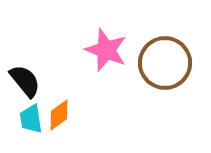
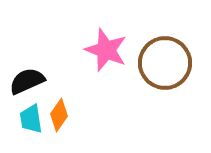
black semicircle: moved 2 px right; rotated 75 degrees counterclockwise
orange diamond: rotated 20 degrees counterclockwise
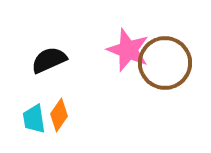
pink star: moved 22 px right
black semicircle: moved 22 px right, 21 px up
cyan trapezoid: moved 3 px right
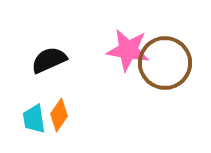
pink star: rotated 12 degrees counterclockwise
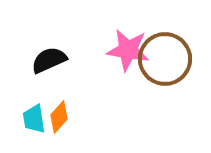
brown circle: moved 4 px up
orange diamond: moved 2 px down; rotated 8 degrees clockwise
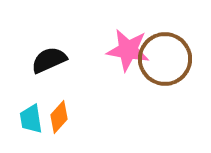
cyan trapezoid: moved 3 px left
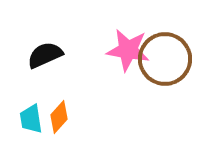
black semicircle: moved 4 px left, 5 px up
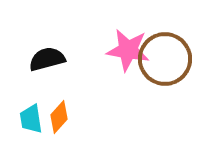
black semicircle: moved 2 px right, 4 px down; rotated 9 degrees clockwise
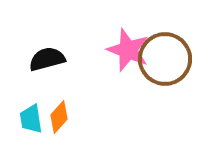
pink star: rotated 12 degrees clockwise
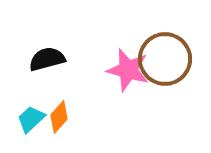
pink star: moved 20 px down; rotated 6 degrees counterclockwise
cyan trapezoid: rotated 56 degrees clockwise
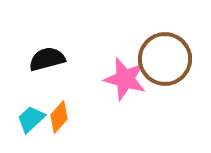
pink star: moved 3 px left, 9 px down
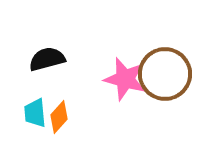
brown circle: moved 15 px down
cyan trapezoid: moved 4 px right, 6 px up; rotated 52 degrees counterclockwise
